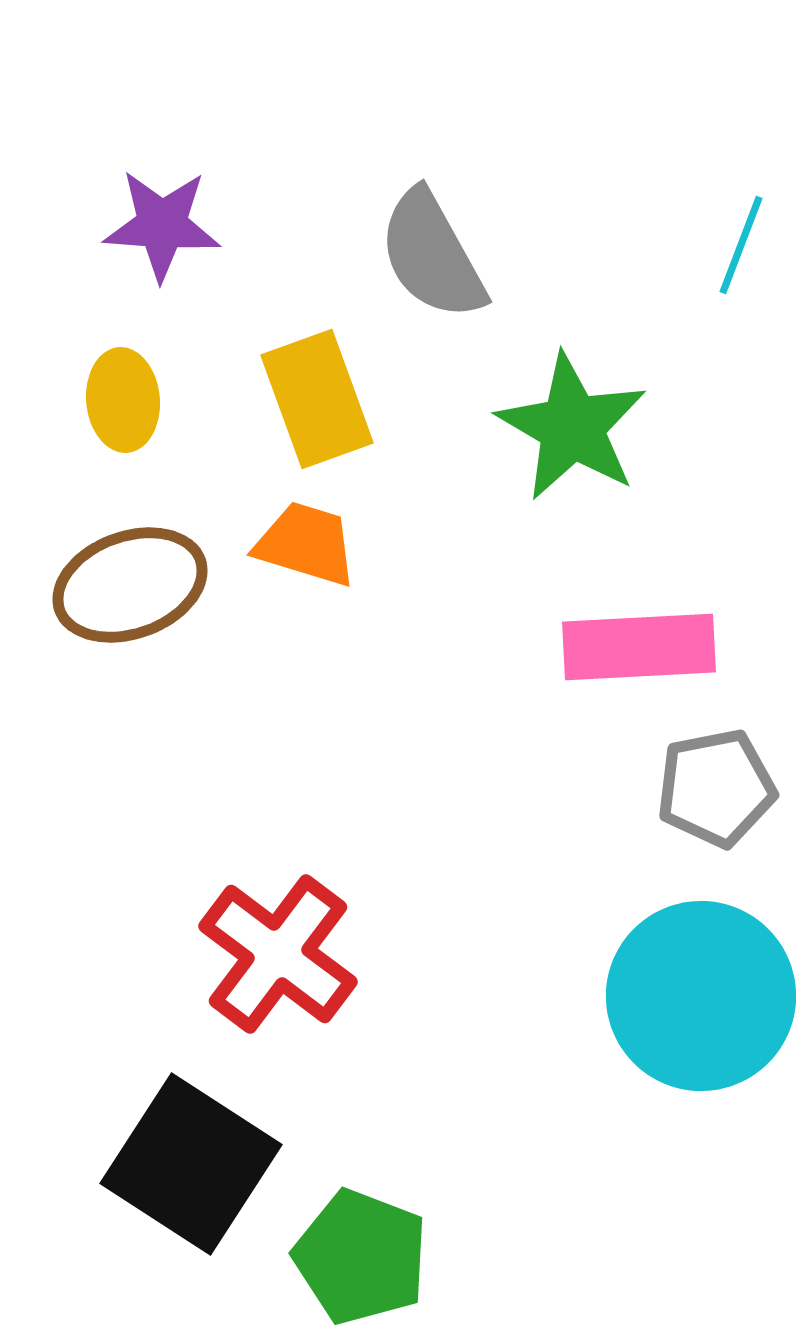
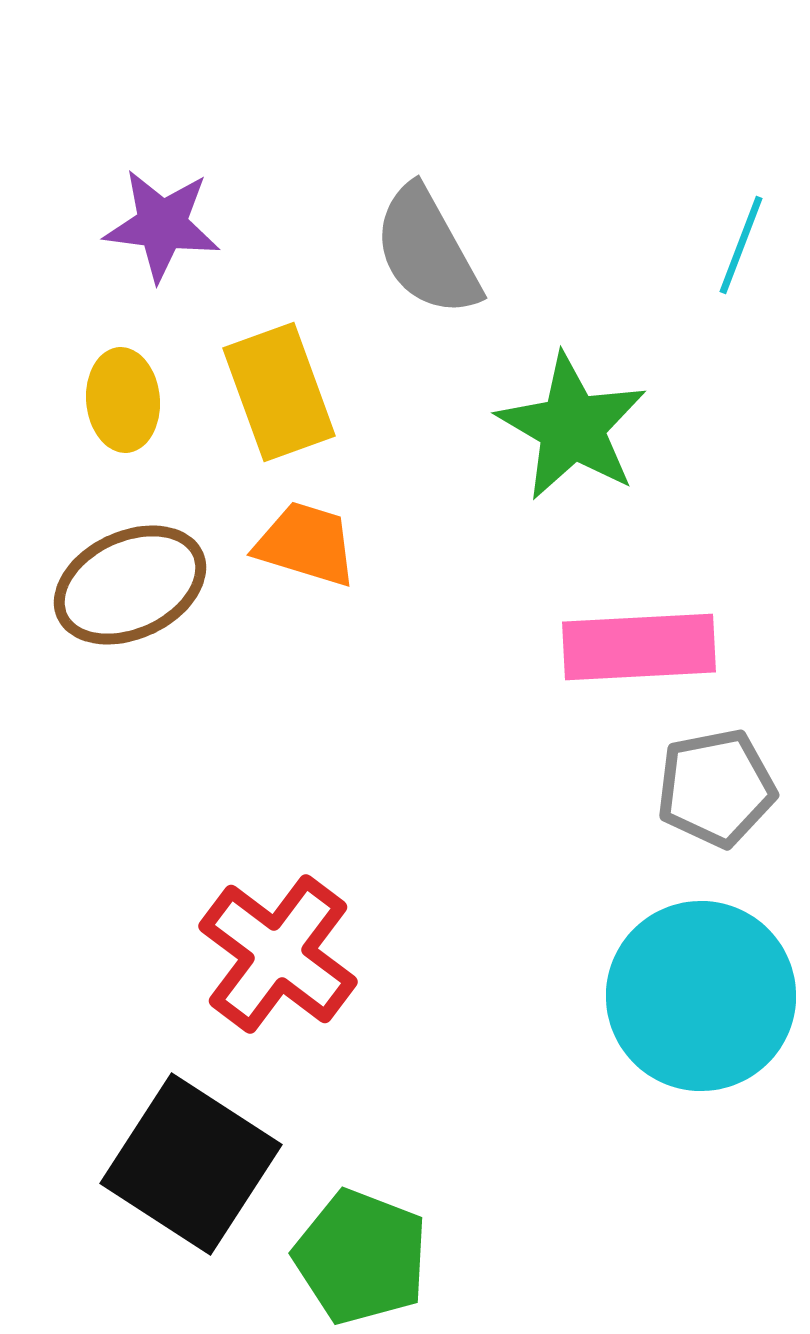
purple star: rotated 3 degrees clockwise
gray semicircle: moved 5 px left, 4 px up
yellow rectangle: moved 38 px left, 7 px up
brown ellipse: rotated 5 degrees counterclockwise
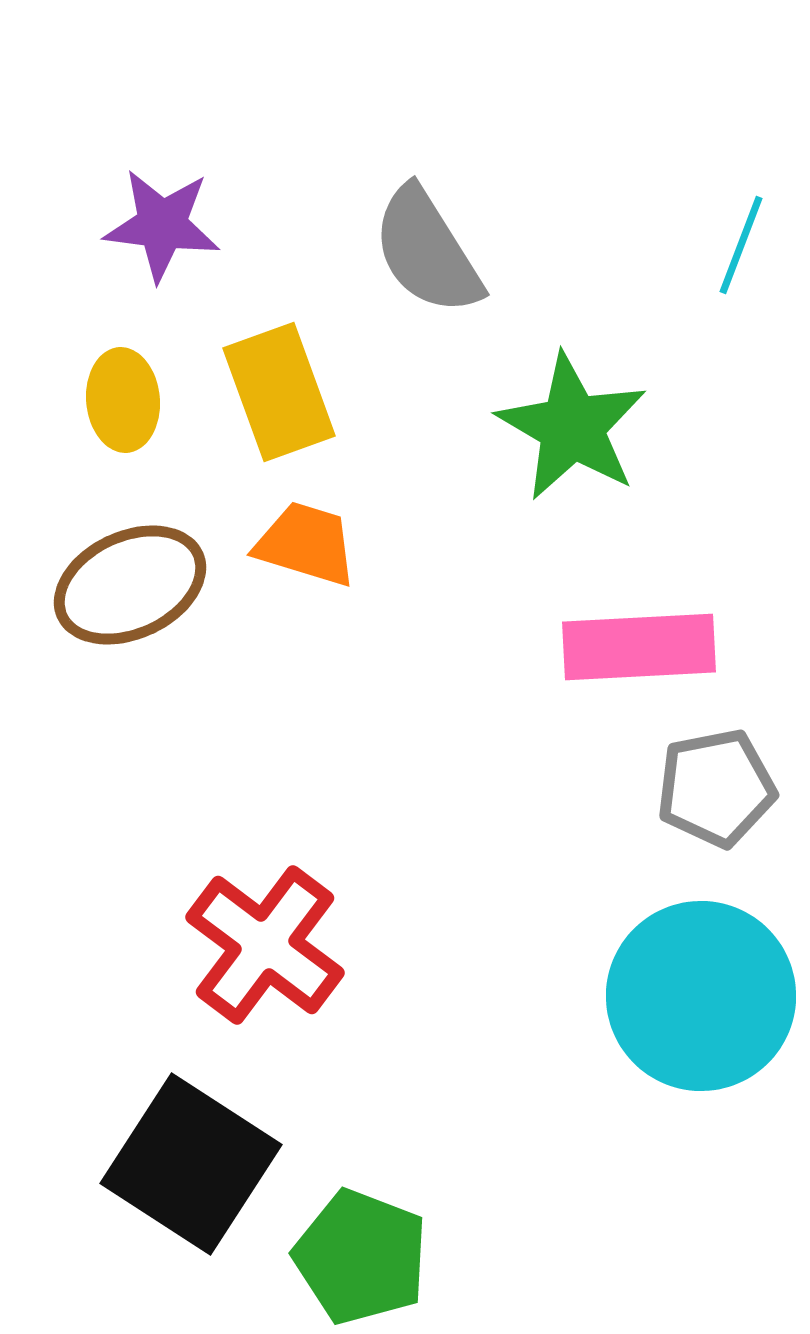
gray semicircle: rotated 3 degrees counterclockwise
red cross: moved 13 px left, 9 px up
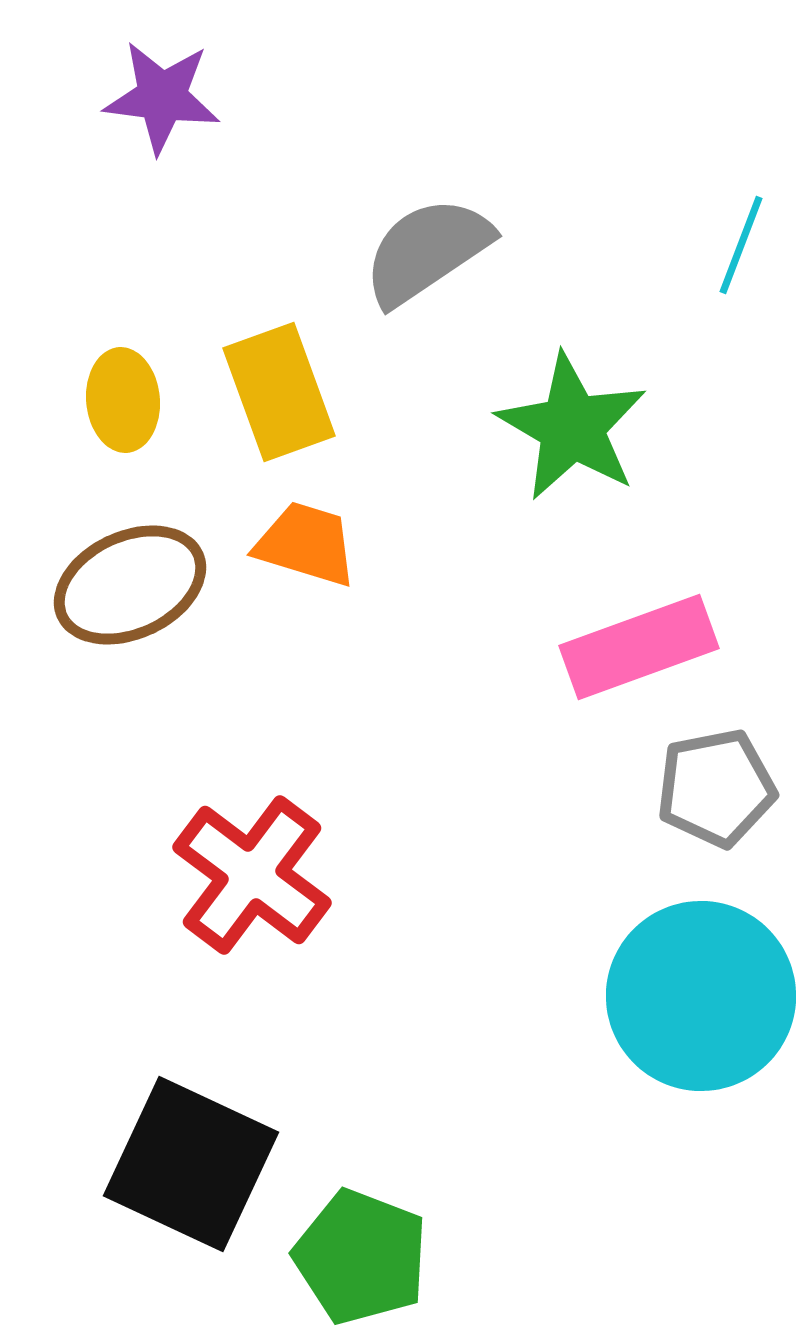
purple star: moved 128 px up
gray semicircle: rotated 88 degrees clockwise
pink rectangle: rotated 17 degrees counterclockwise
red cross: moved 13 px left, 70 px up
black square: rotated 8 degrees counterclockwise
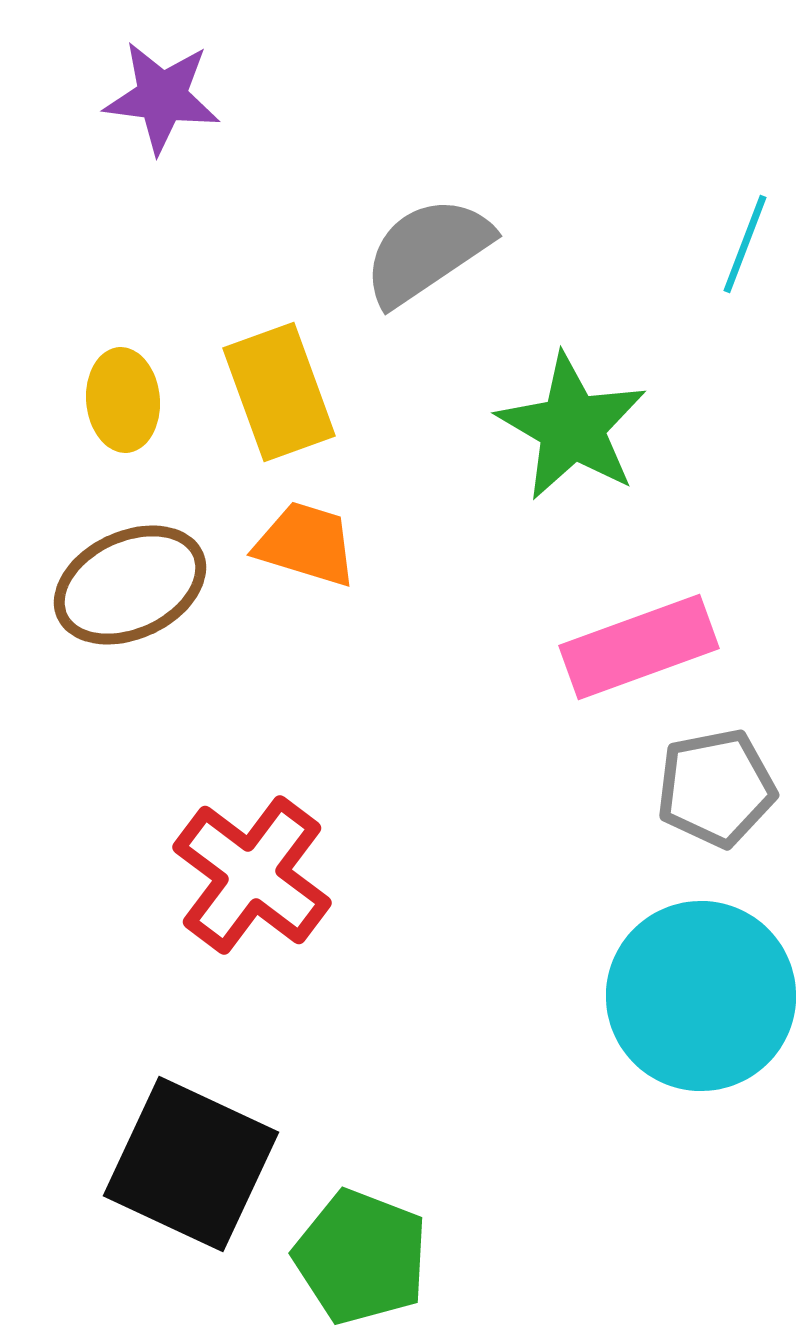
cyan line: moved 4 px right, 1 px up
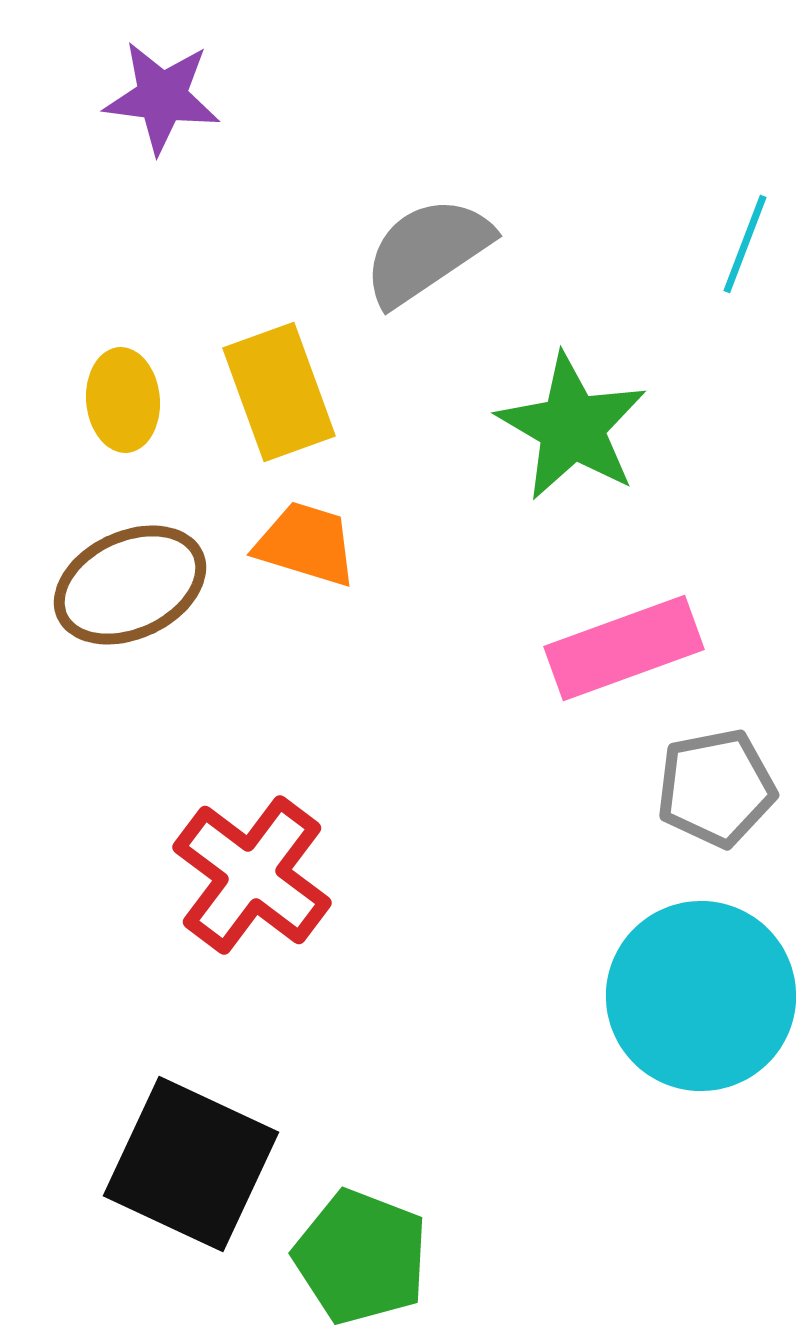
pink rectangle: moved 15 px left, 1 px down
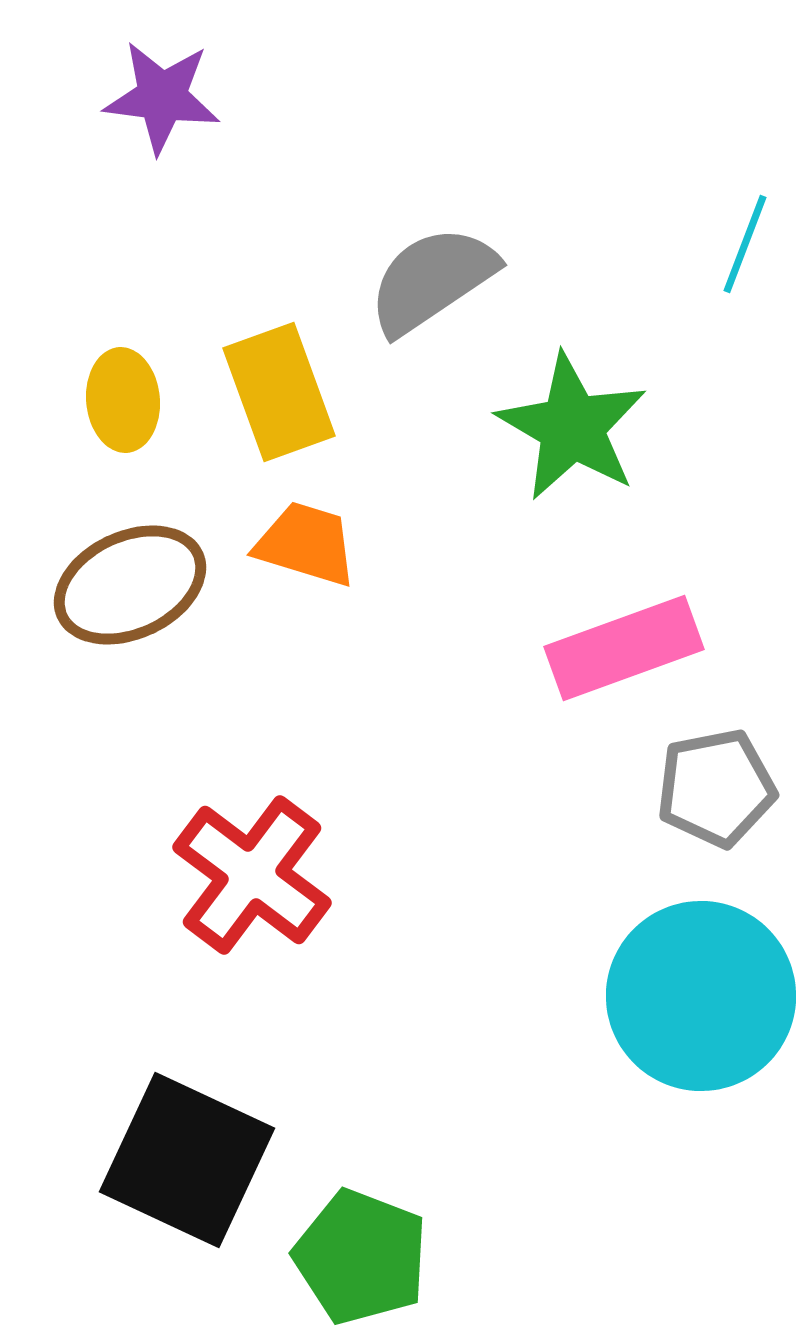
gray semicircle: moved 5 px right, 29 px down
black square: moved 4 px left, 4 px up
